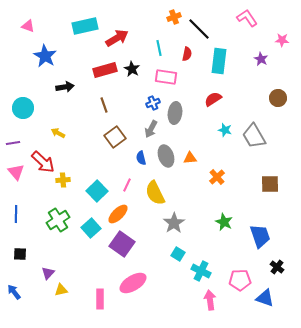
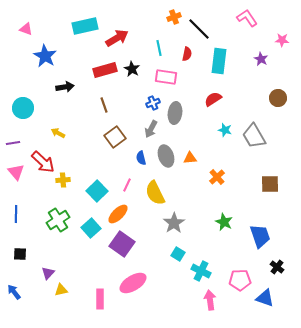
pink triangle at (28, 26): moved 2 px left, 3 px down
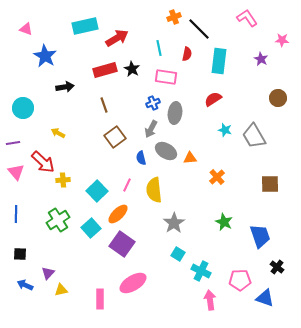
gray ellipse at (166, 156): moved 5 px up; rotated 40 degrees counterclockwise
yellow semicircle at (155, 193): moved 1 px left, 3 px up; rotated 20 degrees clockwise
blue arrow at (14, 292): moved 11 px right, 7 px up; rotated 28 degrees counterclockwise
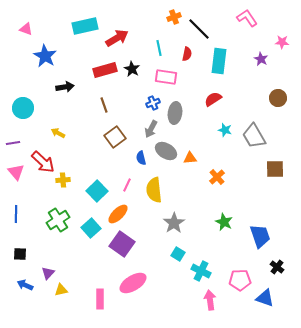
pink star at (282, 40): moved 2 px down
brown square at (270, 184): moved 5 px right, 15 px up
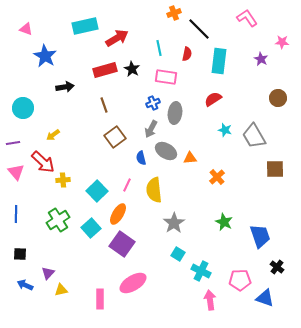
orange cross at (174, 17): moved 4 px up
yellow arrow at (58, 133): moved 5 px left, 2 px down; rotated 64 degrees counterclockwise
orange ellipse at (118, 214): rotated 15 degrees counterclockwise
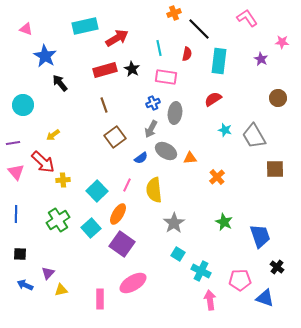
black arrow at (65, 87): moved 5 px left, 4 px up; rotated 120 degrees counterclockwise
cyan circle at (23, 108): moved 3 px up
blue semicircle at (141, 158): rotated 112 degrees counterclockwise
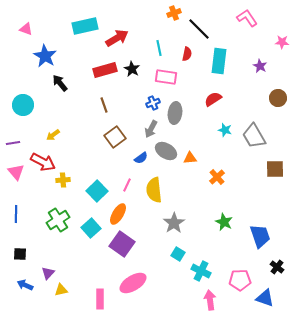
purple star at (261, 59): moved 1 px left, 7 px down
red arrow at (43, 162): rotated 15 degrees counterclockwise
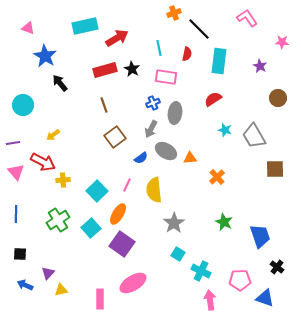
pink triangle at (26, 29): moved 2 px right, 1 px up
